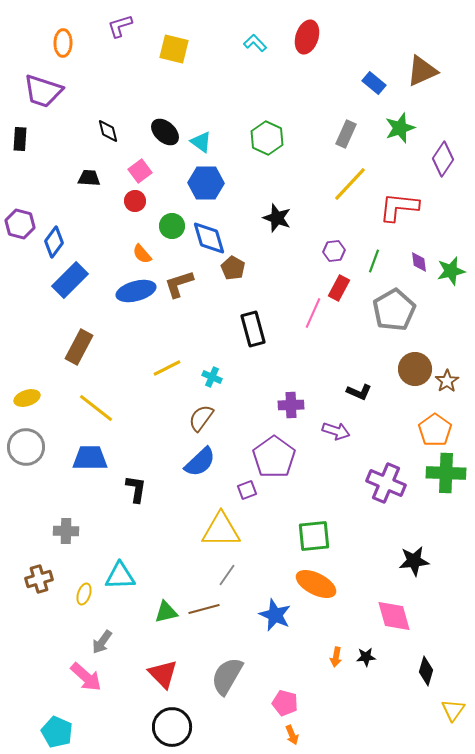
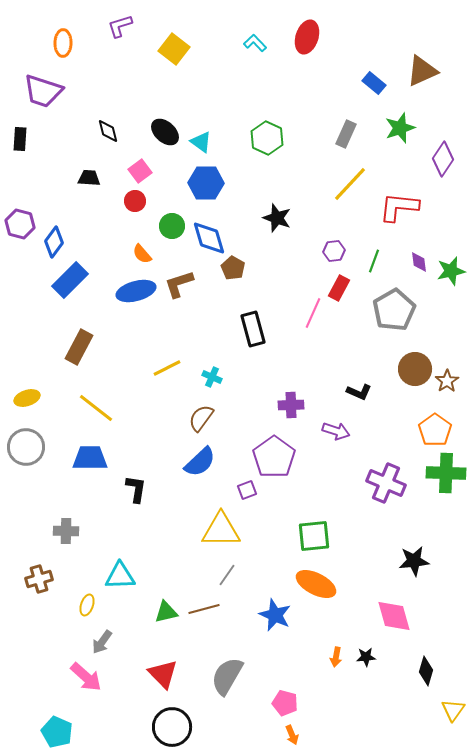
yellow square at (174, 49): rotated 24 degrees clockwise
yellow ellipse at (84, 594): moved 3 px right, 11 px down
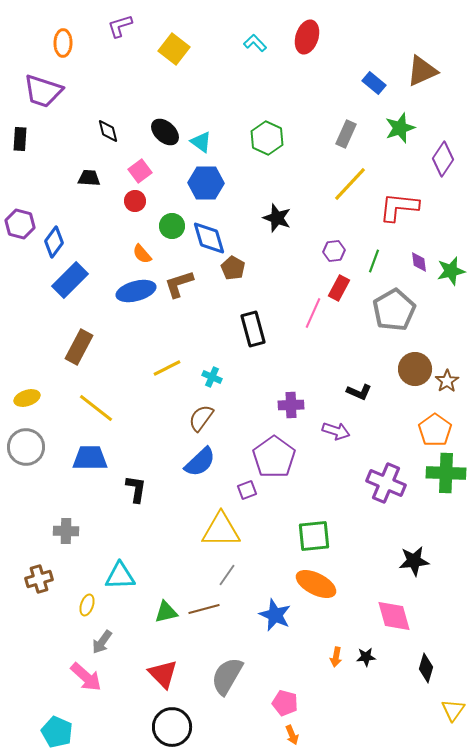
black diamond at (426, 671): moved 3 px up
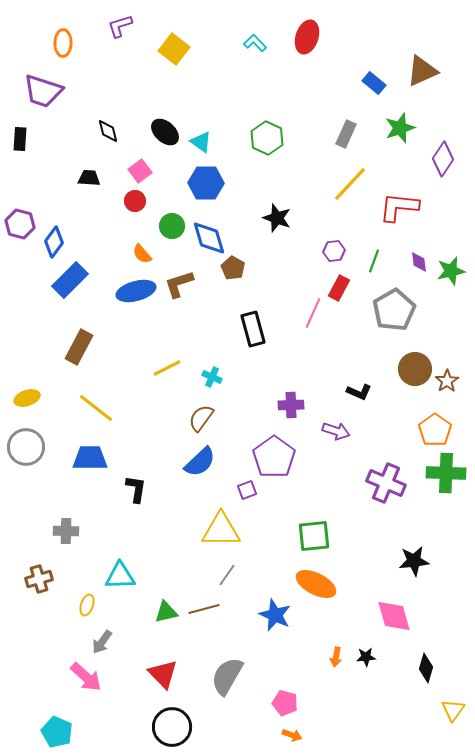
orange arrow at (292, 735): rotated 48 degrees counterclockwise
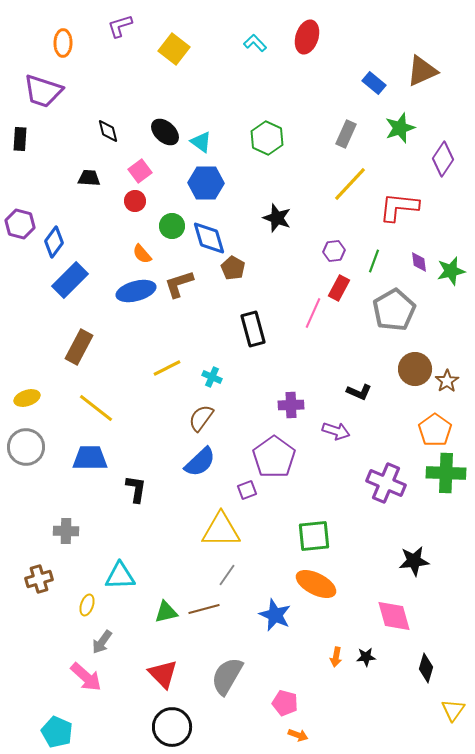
orange arrow at (292, 735): moved 6 px right
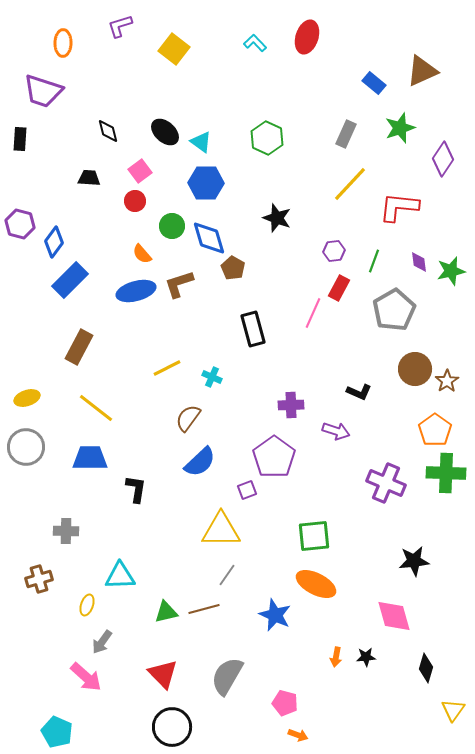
brown semicircle at (201, 418): moved 13 px left
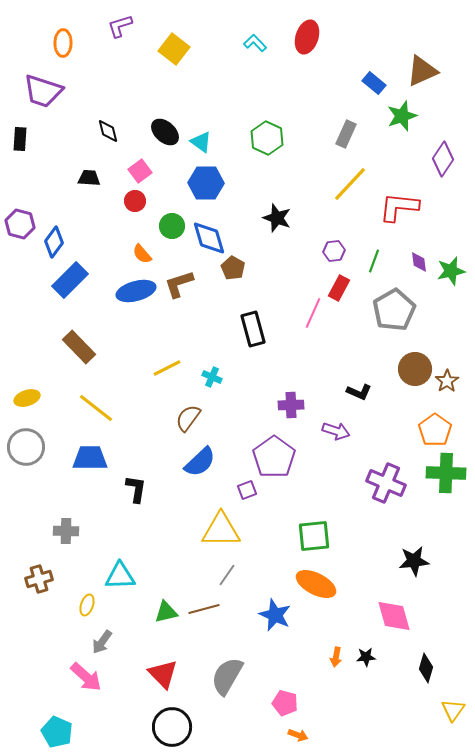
green star at (400, 128): moved 2 px right, 12 px up
brown rectangle at (79, 347): rotated 72 degrees counterclockwise
